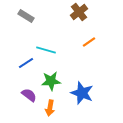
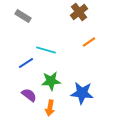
gray rectangle: moved 3 px left
blue star: rotated 15 degrees counterclockwise
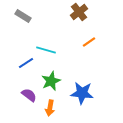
green star: rotated 18 degrees counterclockwise
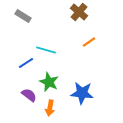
brown cross: rotated 12 degrees counterclockwise
green star: moved 2 px left, 1 px down; rotated 24 degrees counterclockwise
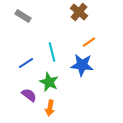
cyan line: moved 6 px right, 2 px down; rotated 60 degrees clockwise
blue star: moved 28 px up
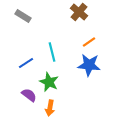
blue star: moved 7 px right
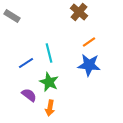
gray rectangle: moved 11 px left
cyan line: moved 3 px left, 1 px down
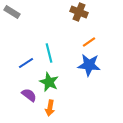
brown cross: rotated 18 degrees counterclockwise
gray rectangle: moved 4 px up
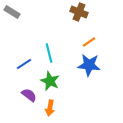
blue line: moved 2 px left, 1 px down
green star: moved 1 px right, 1 px up
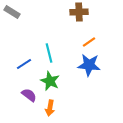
brown cross: rotated 24 degrees counterclockwise
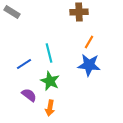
orange line: rotated 24 degrees counterclockwise
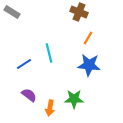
brown cross: rotated 24 degrees clockwise
orange line: moved 1 px left, 4 px up
green star: moved 24 px right, 18 px down; rotated 24 degrees counterclockwise
